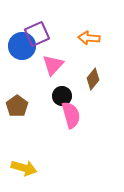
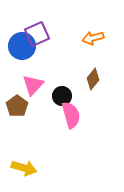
orange arrow: moved 4 px right; rotated 20 degrees counterclockwise
pink triangle: moved 20 px left, 20 px down
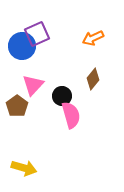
orange arrow: rotated 10 degrees counterclockwise
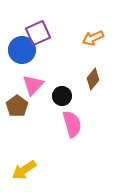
purple square: moved 1 px right, 1 px up
blue circle: moved 4 px down
pink semicircle: moved 1 px right, 9 px down
yellow arrow: moved 2 px down; rotated 130 degrees clockwise
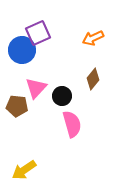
pink triangle: moved 3 px right, 3 px down
brown pentagon: rotated 30 degrees counterclockwise
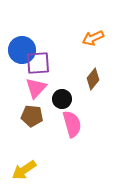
purple square: moved 30 px down; rotated 20 degrees clockwise
black circle: moved 3 px down
brown pentagon: moved 15 px right, 10 px down
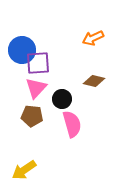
brown diamond: moved 1 px right, 2 px down; rotated 65 degrees clockwise
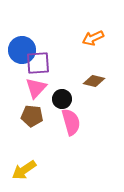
pink semicircle: moved 1 px left, 2 px up
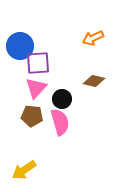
blue circle: moved 2 px left, 4 px up
pink semicircle: moved 11 px left
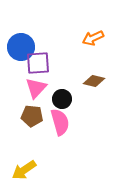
blue circle: moved 1 px right, 1 px down
